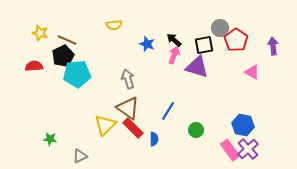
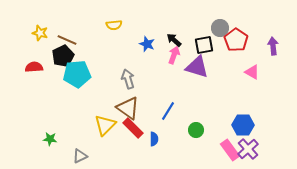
red semicircle: moved 1 px down
blue hexagon: rotated 10 degrees counterclockwise
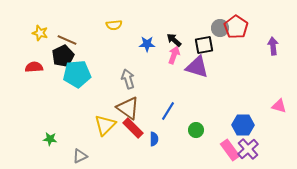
red pentagon: moved 13 px up
blue star: rotated 21 degrees counterclockwise
pink triangle: moved 27 px right, 34 px down; rotated 14 degrees counterclockwise
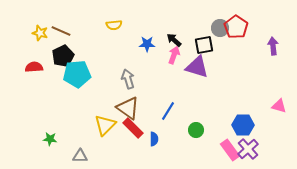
brown line: moved 6 px left, 9 px up
gray triangle: rotated 28 degrees clockwise
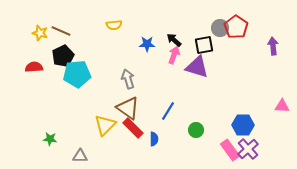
pink triangle: moved 3 px right; rotated 14 degrees counterclockwise
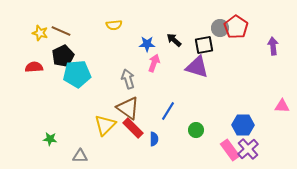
pink arrow: moved 20 px left, 8 px down
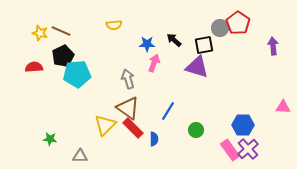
red pentagon: moved 2 px right, 4 px up
pink triangle: moved 1 px right, 1 px down
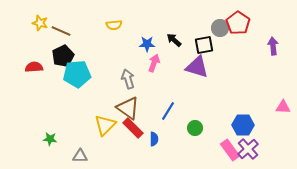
yellow star: moved 10 px up
green circle: moved 1 px left, 2 px up
